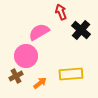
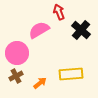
red arrow: moved 2 px left
pink semicircle: moved 2 px up
pink circle: moved 9 px left, 3 px up
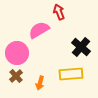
black cross: moved 17 px down
brown cross: rotated 16 degrees counterclockwise
orange arrow: rotated 144 degrees clockwise
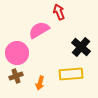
brown cross: rotated 24 degrees clockwise
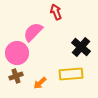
red arrow: moved 3 px left
pink semicircle: moved 6 px left, 2 px down; rotated 15 degrees counterclockwise
orange arrow: rotated 32 degrees clockwise
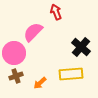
pink circle: moved 3 px left
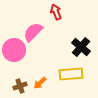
pink circle: moved 3 px up
brown cross: moved 4 px right, 10 px down
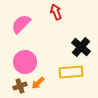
pink semicircle: moved 12 px left, 8 px up
pink circle: moved 11 px right, 12 px down
yellow rectangle: moved 2 px up
orange arrow: moved 2 px left
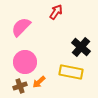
red arrow: rotated 56 degrees clockwise
pink semicircle: moved 3 px down
yellow rectangle: rotated 15 degrees clockwise
orange arrow: moved 1 px right, 1 px up
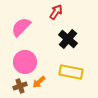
black cross: moved 13 px left, 8 px up
